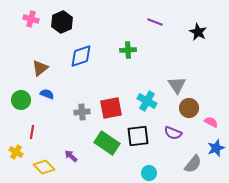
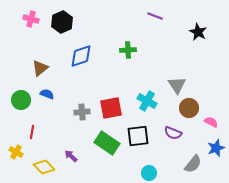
purple line: moved 6 px up
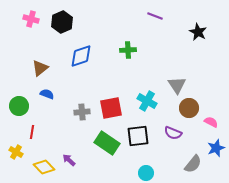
green circle: moved 2 px left, 6 px down
purple arrow: moved 2 px left, 4 px down
cyan circle: moved 3 px left
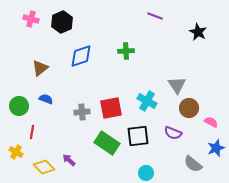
green cross: moved 2 px left, 1 px down
blue semicircle: moved 1 px left, 5 px down
gray semicircle: rotated 90 degrees clockwise
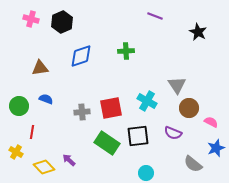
brown triangle: rotated 30 degrees clockwise
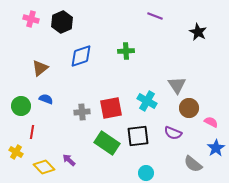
brown triangle: rotated 30 degrees counterclockwise
green circle: moved 2 px right
blue star: rotated 12 degrees counterclockwise
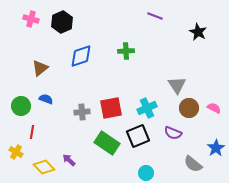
cyan cross: moved 7 px down; rotated 36 degrees clockwise
pink semicircle: moved 3 px right, 14 px up
black square: rotated 15 degrees counterclockwise
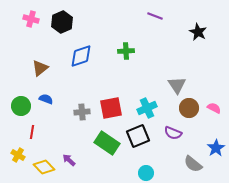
yellow cross: moved 2 px right, 3 px down
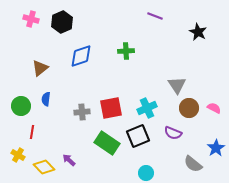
blue semicircle: rotated 104 degrees counterclockwise
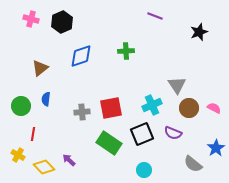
black star: moved 1 px right; rotated 24 degrees clockwise
cyan cross: moved 5 px right, 3 px up
red line: moved 1 px right, 2 px down
black square: moved 4 px right, 2 px up
green rectangle: moved 2 px right
cyan circle: moved 2 px left, 3 px up
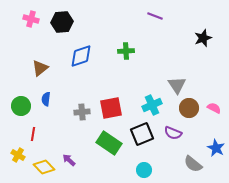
black hexagon: rotated 20 degrees clockwise
black star: moved 4 px right, 6 px down
blue star: rotated 12 degrees counterclockwise
